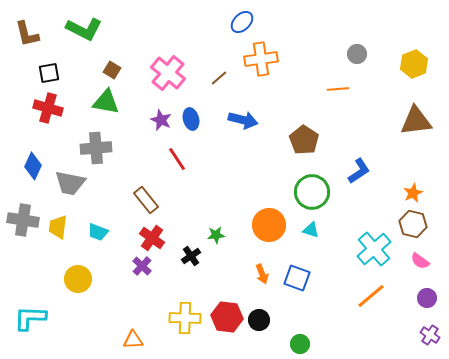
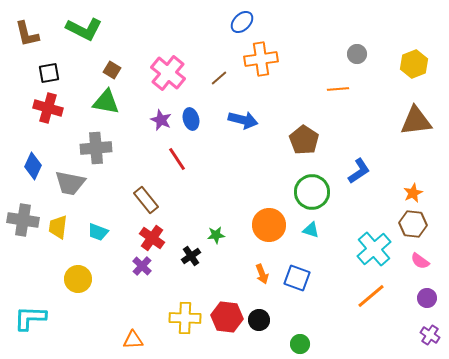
brown hexagon at (413, 224): rotated 8 degrees counterclockwise
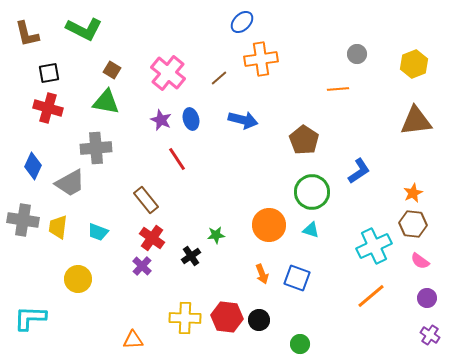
gray trapezoid at (70, 183): rotated 40 degrees counterclockwise
cyan cross at (374, 249): moved 3 px up; rotated 16 degrees clockwise
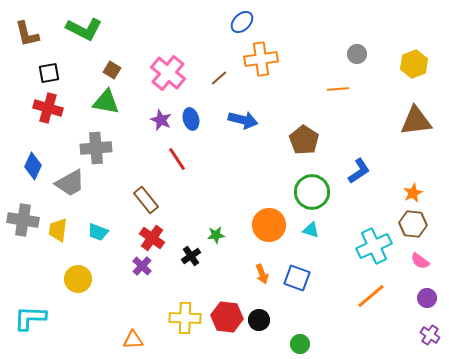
yellow trapezoid at (58, 227): moved 3 px down
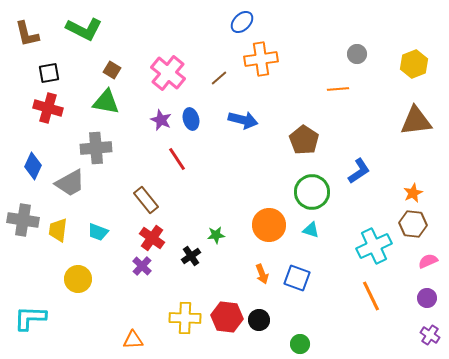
pink semicircle at (420, 261): moved 8 px right; rotated 120 degrees clockwise
orange line at (371, 296): rotated 76 degrees counterclockwise
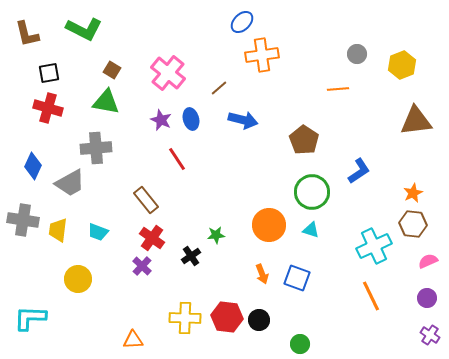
orange cross at (261, 59): moved 1 px right, 4 px up
yellow hexagon at (414, 64): moved 12 px left, 1 px down
brown line at (219, 78): moved 10 px down
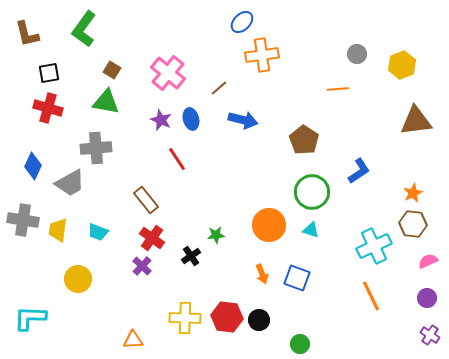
green L-shape at (84, 29): rotated 99 degrees clockwise
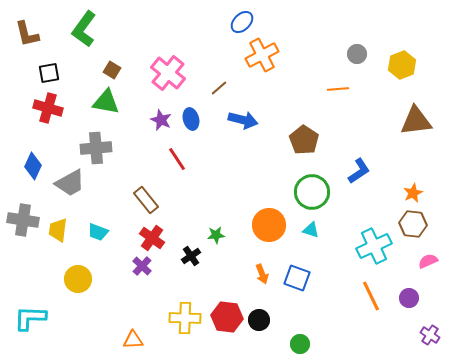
orange cross at (262, 55): rotated 20 degrees counterclockwise
purple circle at (427, 298): moved 18 px left
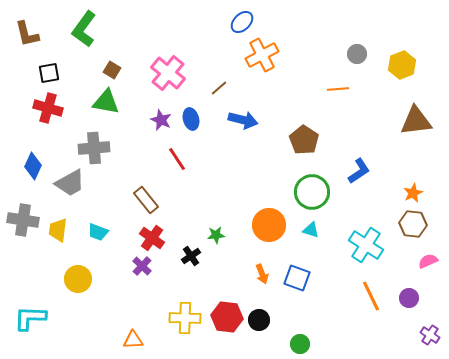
gray cross at (96, 148): moved 2 px left
cyan cross at (374, 246): moved 8 px left, 1 px up; rotated 32 degrees counterclockwise
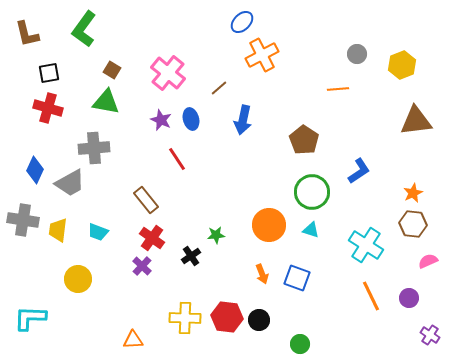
blue arrow at (243, 120): rotated 88 degrees clockwise
blue diamond at (33, 166): moved 2 px right, 4 px down
